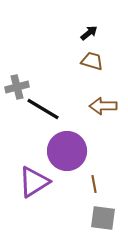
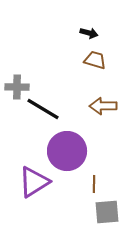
black arrow: rotated 54 degrees clockwise
brown trapezoid: moved 3 px right, 1 px up
gray cross: rotated 15 degrees clockwise
brown line: rotated 12 degrees clockwise
gray square: moved 4 px right, 6 px up; rotated 12 degrees counterclockwise
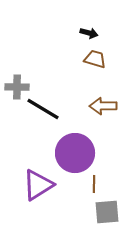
brown trapezoid: moved 1 px up
purple circle: moved 8 px right, 2 px down
purple triangle: moved 4 px right, 3 px down
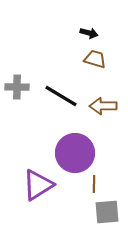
black line: moved 18 px right, 13 px up
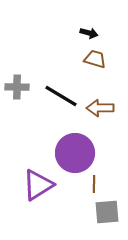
brown arrow: moved 3 px left, 2 px down
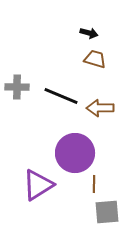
black line: rotated 8 degrees counterclockwise
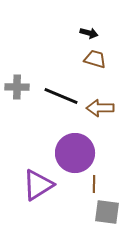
gray square: rotated 12 degrees clockwise
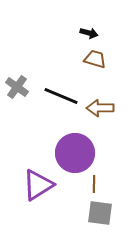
gray cross: rotated 35 degrees clockwise
gray square: moved 7 px left, 1 px down
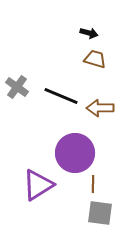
brown line: moved 1 px left
